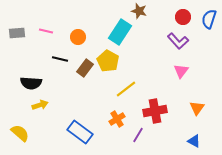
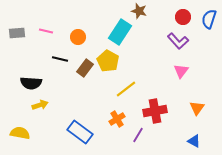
yellow semicircle: rotated 30 degrees counterclockwise
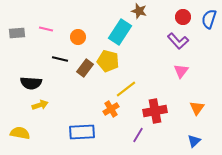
pink line: moved 2 px up
yellow pentagon: rotated 15 degrees counterclockwise
orange cross: moved 6 px left, 10 px up
blue rectangle: moved 2 px right; rotated 40 degrees counterclockwise
blue triangle: rotated 48 degrees clockwise
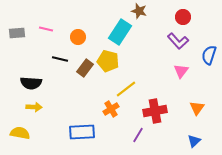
blue semicircle: moved 36 px down
yellow arrow: moved 6 px left, 2 px down; rotated 21 degrees clockwise
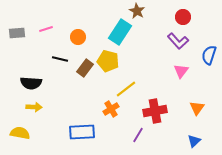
brown star: moved 2 px left; rotated 14 degrees clockwise
pink line: rotated 32 degrees counterclockwise
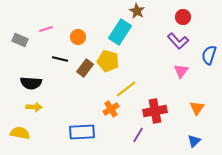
gray rectangle: moved 3 px right, 7 px down; rotated 28 degrees clockwise
